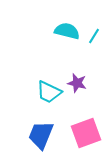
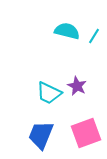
purple star: moved 3 px down; rotated 12 degrees clockwise
cyan trapezoid: moved 1 px down
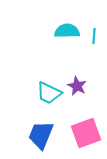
cyan semicircle: rotated 15 degrees counterclockwise
cyan line: rotated 28 degrees counterclockwise
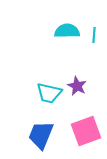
cyan line: moved 1 px up
cyan trapezoid: rotated 12 degrees counterclockwise
pink square: moved 2 px up
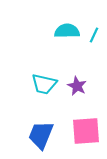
cyan line: rotated 21 degrees clockwise
cyan trapezoid: moved 5 px left, 9 px up
pink square: rotated 16 degrees clockwise
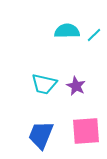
cyan line: rotated 21 degrees clockwise
purple star: moved 1 px left
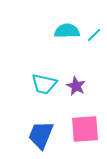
pink square: moved 1 px left, 2 px up
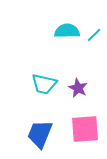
purple star: moved 2 px right, 2 px down
blue trapezoid: moved 1 px left, 1 px up
